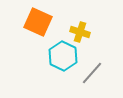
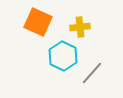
yellow cross: moved 5 px up; rotated 24 degrees counterclockwise
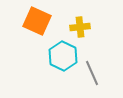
orange square: moved 1 px left, 1 px up
gray line: rotated 65 degrees counterclockwise
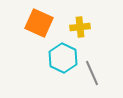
orange square: moved 2 px right, 2 px down
cyan hexagon: moved 2 px down
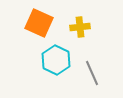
cyan hexagon: moved 7 px left, 2 px down
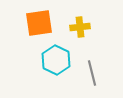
orange square: rotated 32 degrees counterclockwise
gray line: rotated 10 degrees clockwise
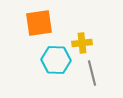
yellow cross: moved 2 px right, 16 px down
cyan hexagon: rotated 24 degrees counterclockwise
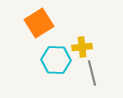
orange square: rotated 24 degrees counterclockwise
yellow cross: moved 4 px down
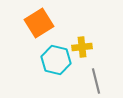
cyan hexagon: rotated 12 degrees clockwise
gray line: moved 4 px right, 8 px down
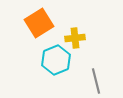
yellow cross: moved 7 px left, 9 px up
cyan hexagon: rotated 24 degrees clockwise
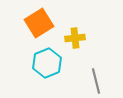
cyan hexagon: moved 9 px left, 3 px down
